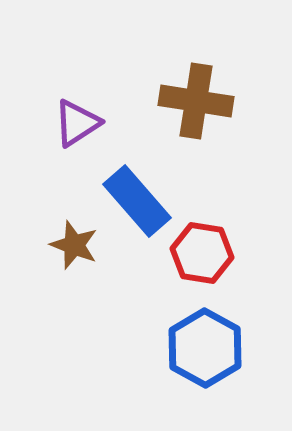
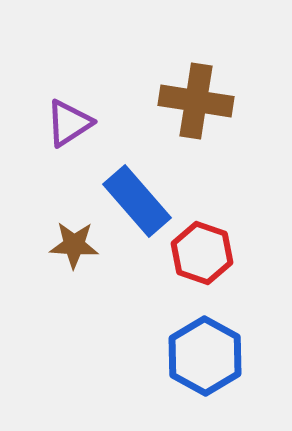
purple triangle: moved 8 px left
brown star: rotated 18 degrees counterclockwise
red hexagon: rotated 10 degrees clockwise
blue hexagon: moved 8 px down
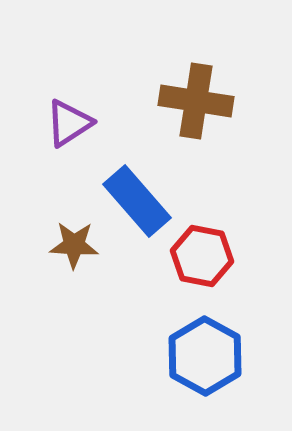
red hexagon: moved 3 px down; rotated 8 degrees counterclockwise
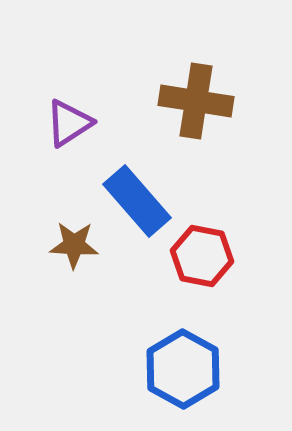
blue hexagon: moved 22 px left, 13 px down
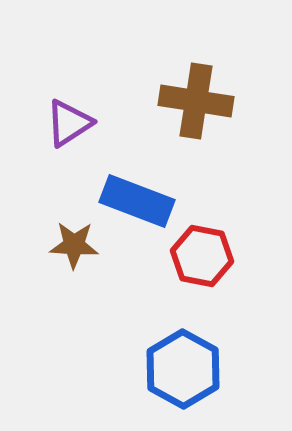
blue rectangle: rotated 28 degrees counterclockwise
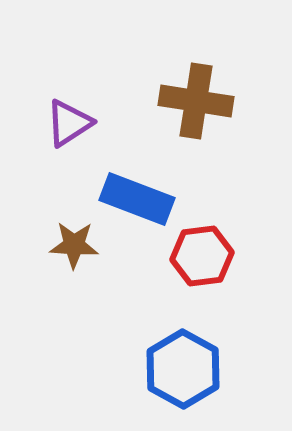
blue rectangle: moved 2 px up
red hexagon: rotated 18 degrees counterclockwise
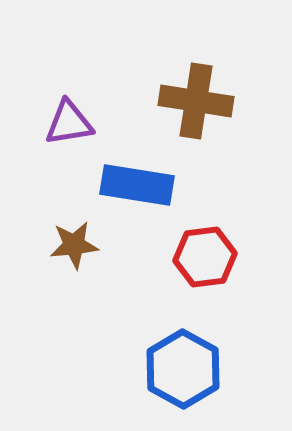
purple triangle: rotated 24 degrees clockwise
blue rectangle: moved 14 px up; rotated 12 degrees counterclockwise
brown star: rotated 9 degrees counterclockwise
red hexagon: moved 3 px right, 1 px down
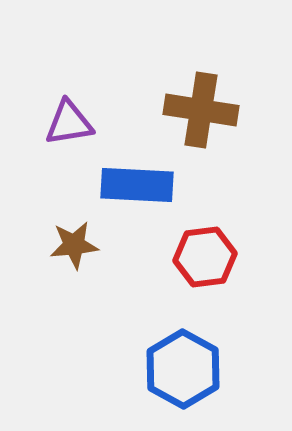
brown cross: moved 5 px right, 9 px down
blue rectangle: rotated 6 degrees counterclockwise
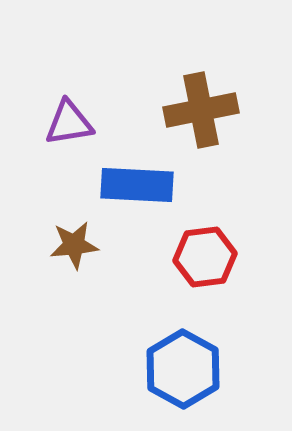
brown cross: rotated 20 degrees counterclockwise
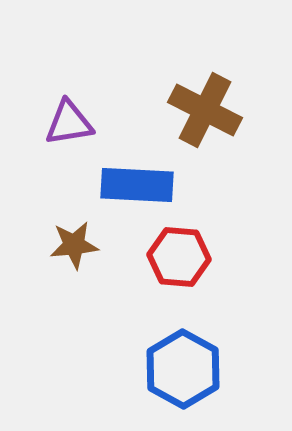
brown cross: moved 4 px right; rotated 38 degrees clockwise
red hexagon: moved 26 px left; rotated 12 degrees clockwise
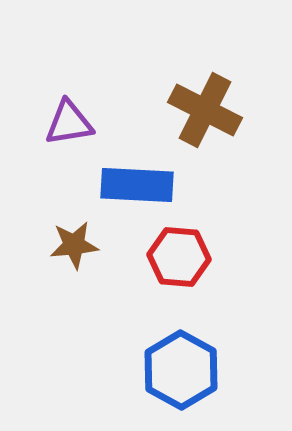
blue hexagon: moved 2 px left, 1 px down
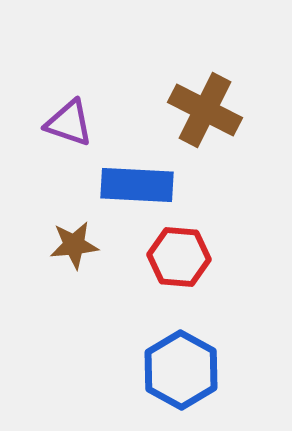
purple triangle: rotated 28 degrees clockwise
